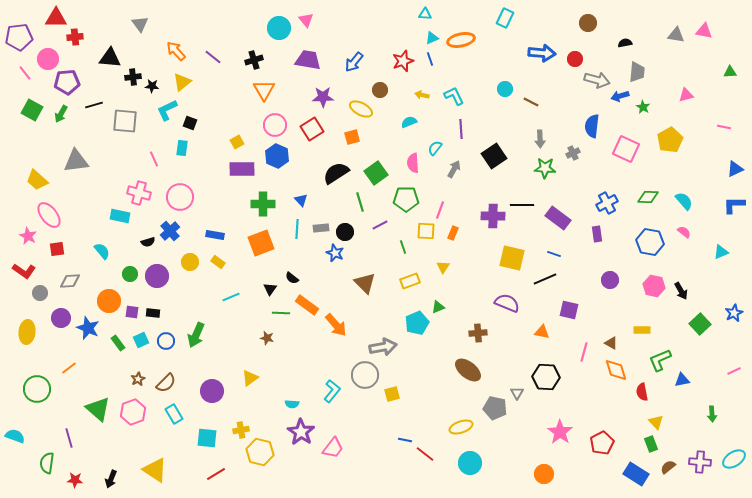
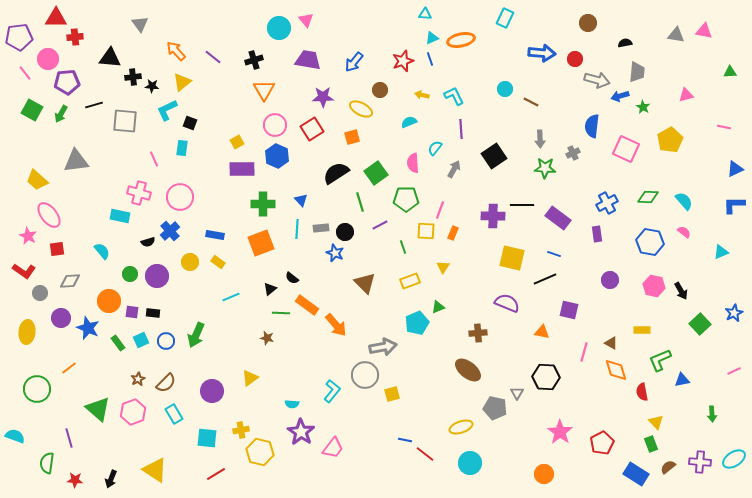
black triangle at (270, 289): rotated 16 degrees clockwise
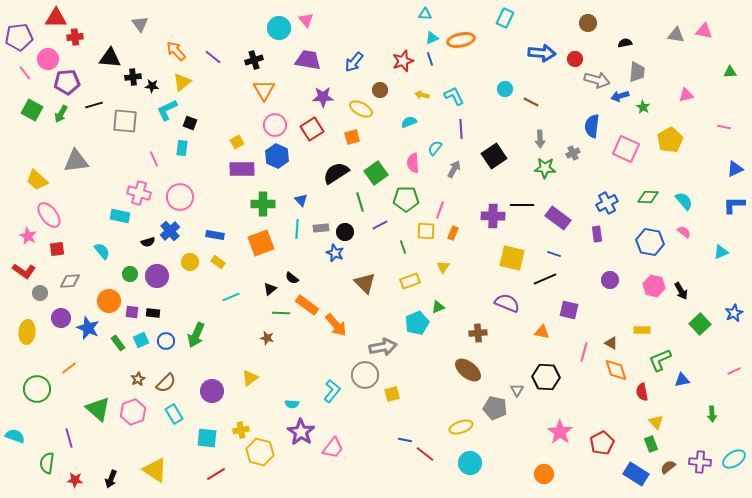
gray triangle at (517, 393): moved 3 px up
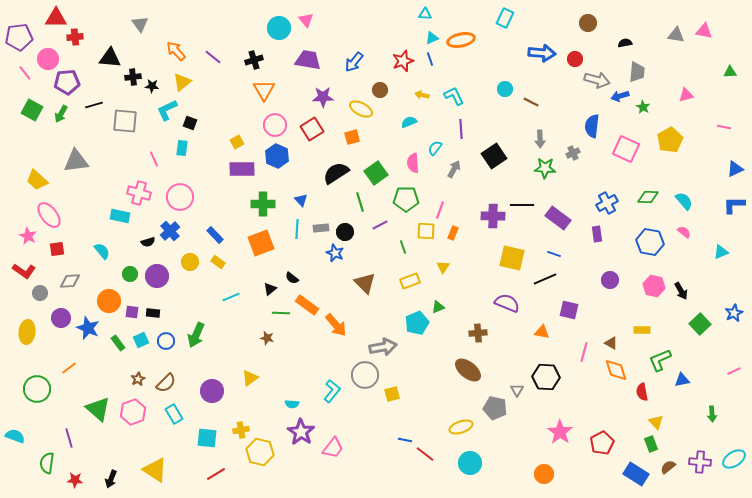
blue rectangle at (215, 235): rotated 36 degrees clockwise
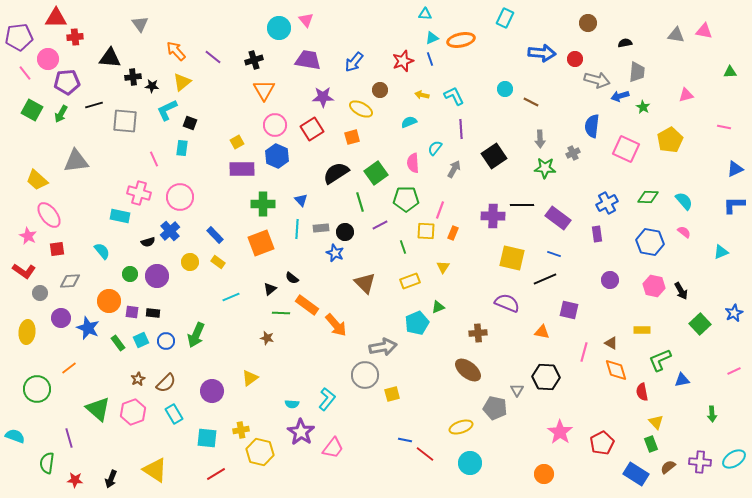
cyan L-shape at (332, 391): moved 5 px left, 8 px down
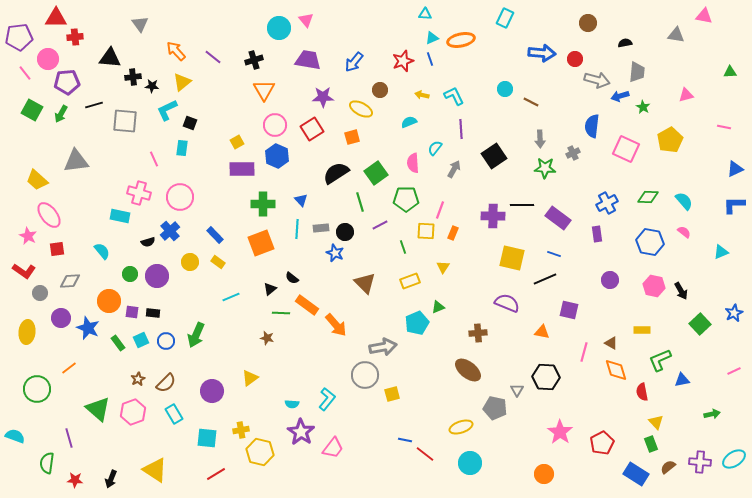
pink triangle at (704, 31): moved 15 px up
green arrow at (712, 414): rotated 98 degrees counterclockwise
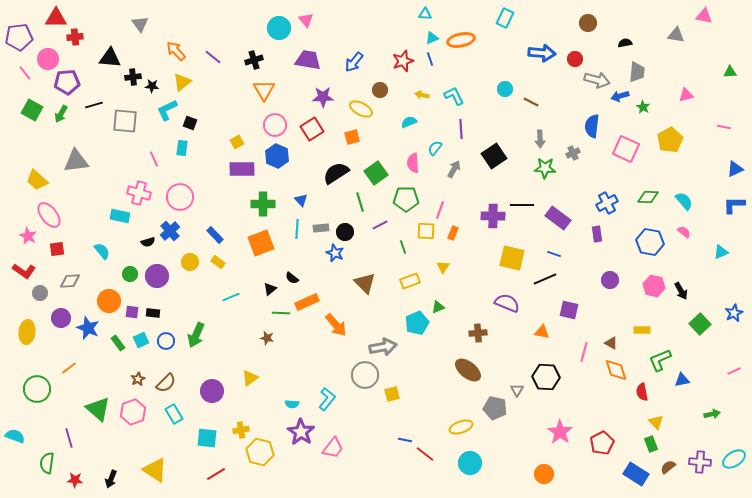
orange rectangle at (307, 305): moved 3 px up; rotated 60 degrees counterclockwise
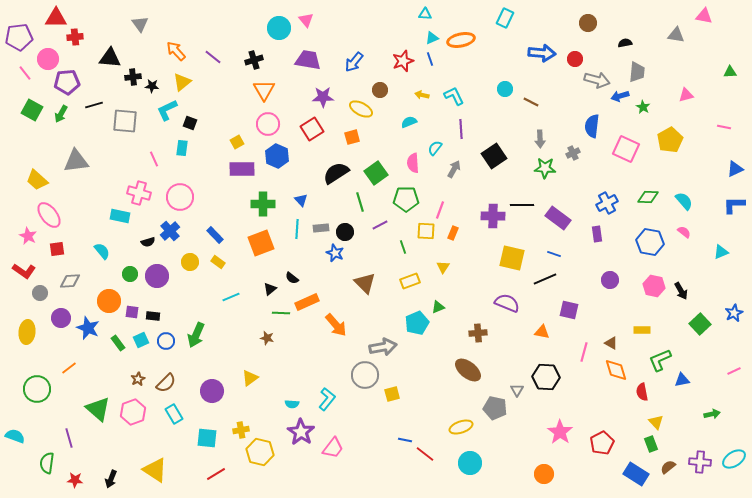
pink circle at (275, 125): moved 7 px left, 1 px up
black rectangle at (153, 313): moved 3 px down
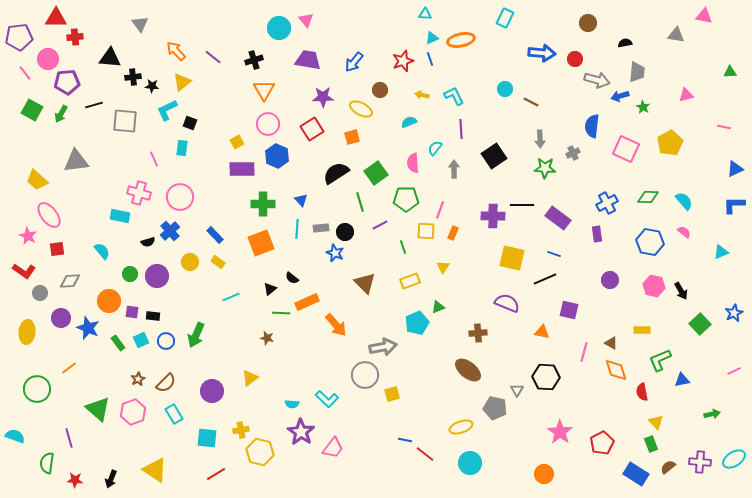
yellow pentagon at (670, 140): moved 3 px down
gray arrow at (454, 169): rotated 30 degrees counterclockwise
cyan L-shape at (327, 399): rotated 95 degrees clockwise
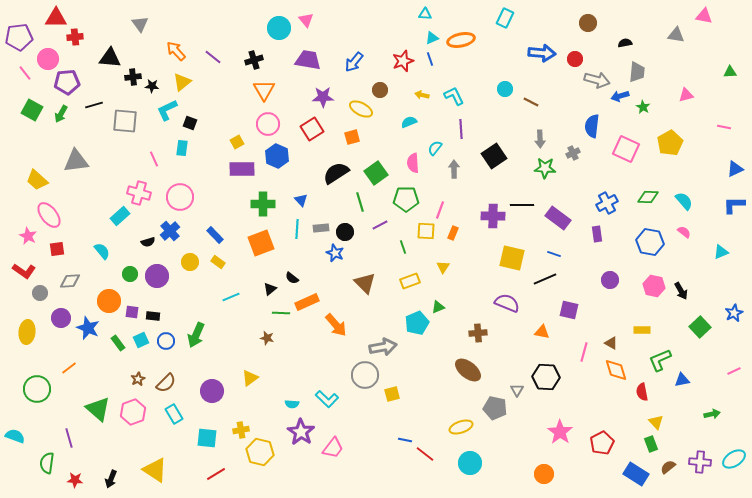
cyan rectangle at (120, 216): rotated 54 degrees counterclockwise
green square at (700, 324): moved 3 px down
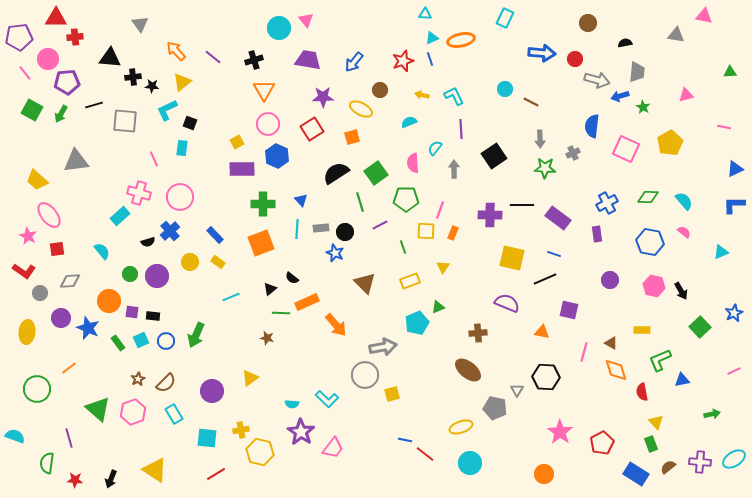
purple cross at (493, 216): moved 3 px left, 1 px up
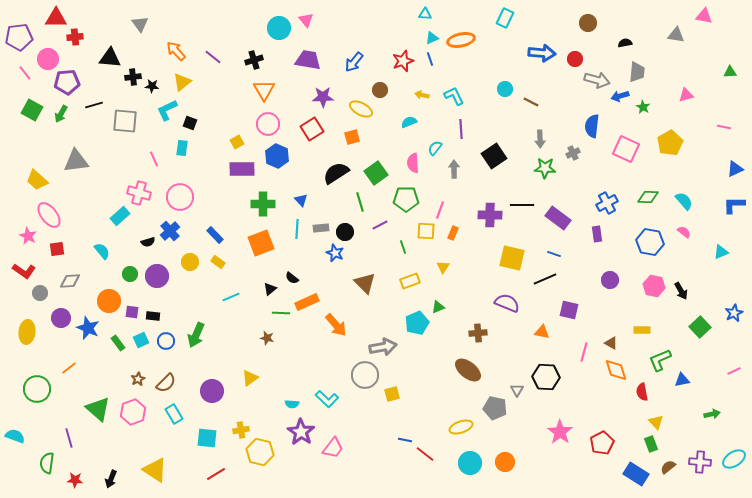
orange circle at (544, 474): moved 39 px left, 12 px up
